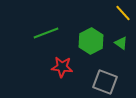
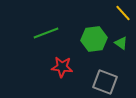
green hexagon: moved 3 px right, 2 px up; rotated 20 degrees clockwise
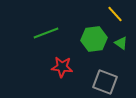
yellow line: moved 8 px left, 1 px down
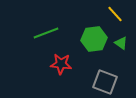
red star: moved 1 px left, 3 px up
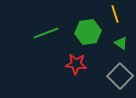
yellow line: rotated 24 degrees clockwise
green hexagon: moved 6 px left, 7 px up
red star: moved 15 px right
gray square: moved 15 px right, 6 px up; rotated 25 degrees clockwise
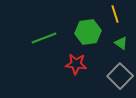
green line: moved 2 px left, 5 px down
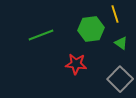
green hexagon: moved 3 px right, 3 px up
green line: moved 3 px left, 3 px up
gray square: moved 3 px down
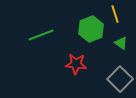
green hexagon: rotated 15 degrees counterclockwise
